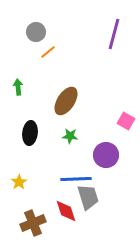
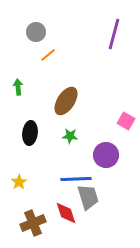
orange line: moved 3 px down
red diamond: moved 2 px down
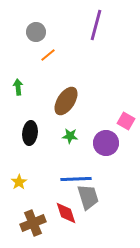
purple line: moved 18 px left, 9 px up
purple circle: moved 12 px up
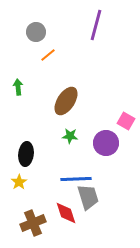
black ellipse: moved 4 px left, 21 px down
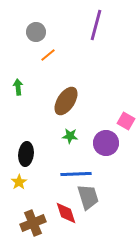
blue line: moved 5 px up
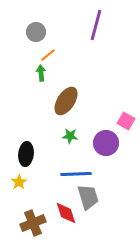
green arrow: moved 23 px right, 14 px up
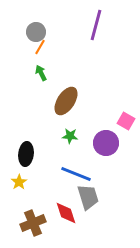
orange line: moved 8 px left, 8 px up; rotated 21 degrees counterclockwise
green arrow: rotated 21 degrees counterclockwise
blue line: rotated 24 degrees clockwise
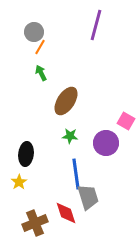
gray circle: moved 2 px left
blue line: rotated 60 degrees clockwise
brown cross: moved 2 px right
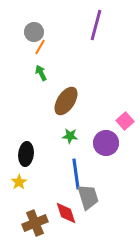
pink square: moved 1 px left; rotated 18 degrees clockwise
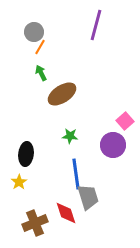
brown ellipse: moved 4 px left, 7 px up; rotated 24 degrees clockwise
purple circle: moved 7 px right, 2 px down
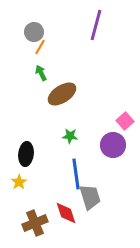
gray trapezoid: moved 2 px right
